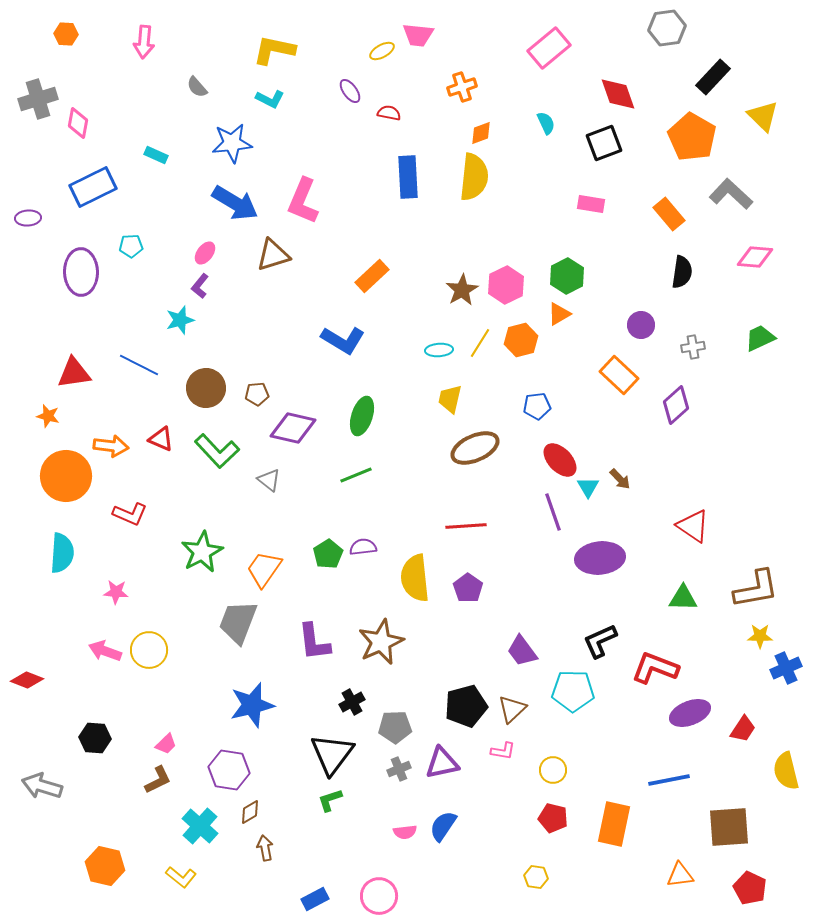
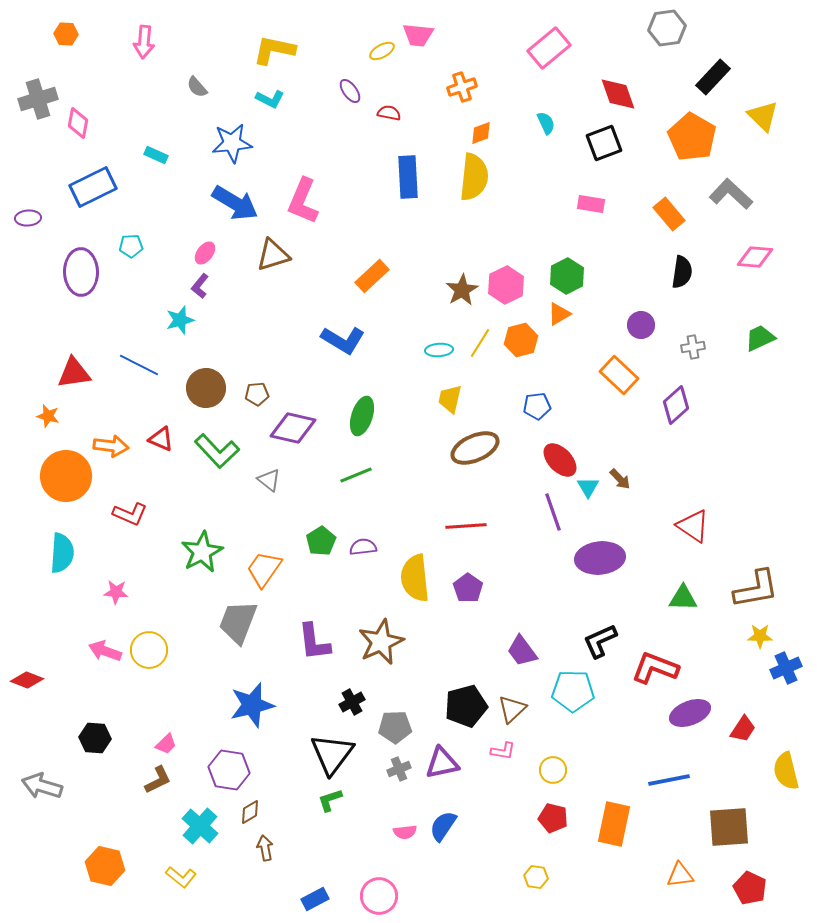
green pentagon at (328, 554): moved 7 px left, 13 px up
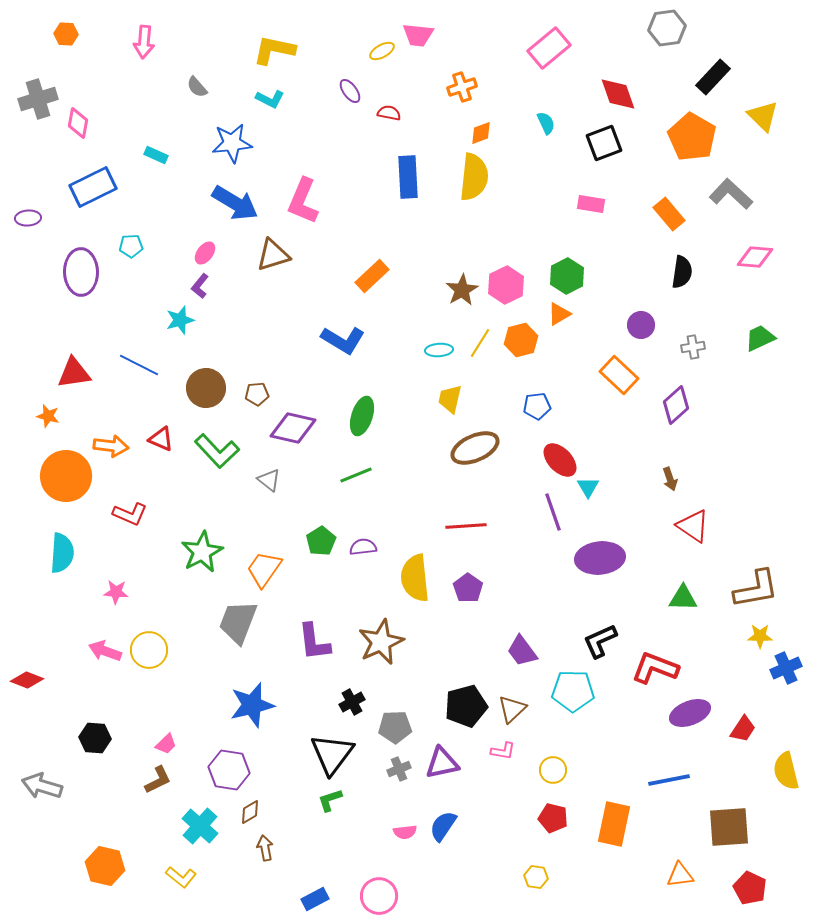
brown arrow at (620, 479): moved 50 px right; rotated 25 degrees clockwise
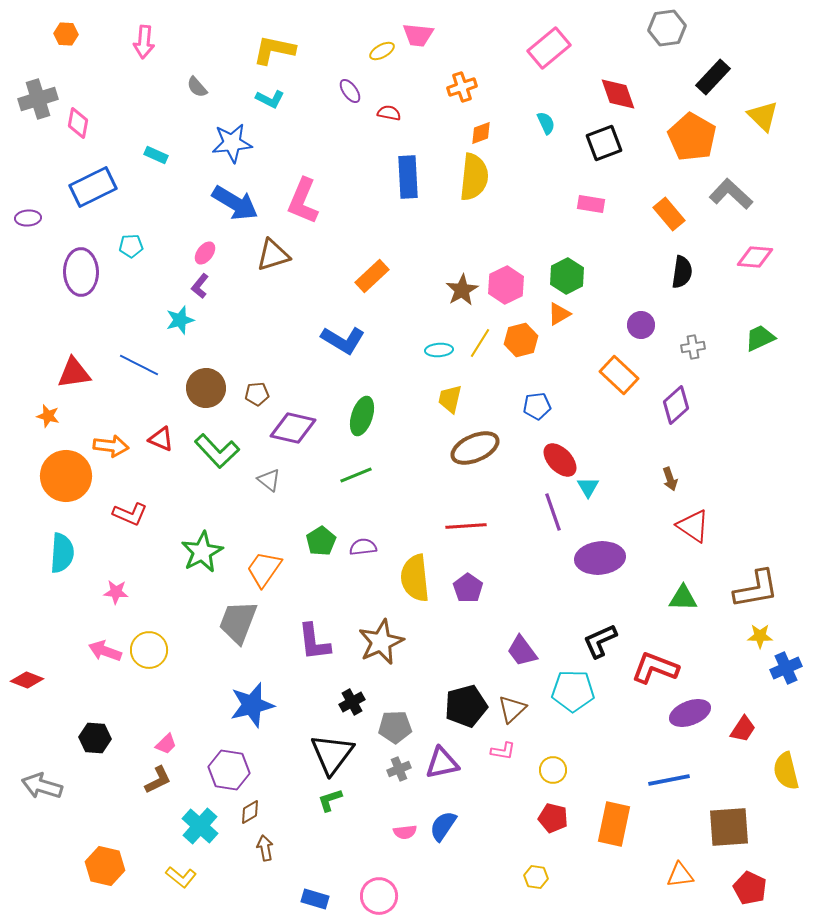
blue rectangle at (315, 899): rotated 44 degrees clockwise
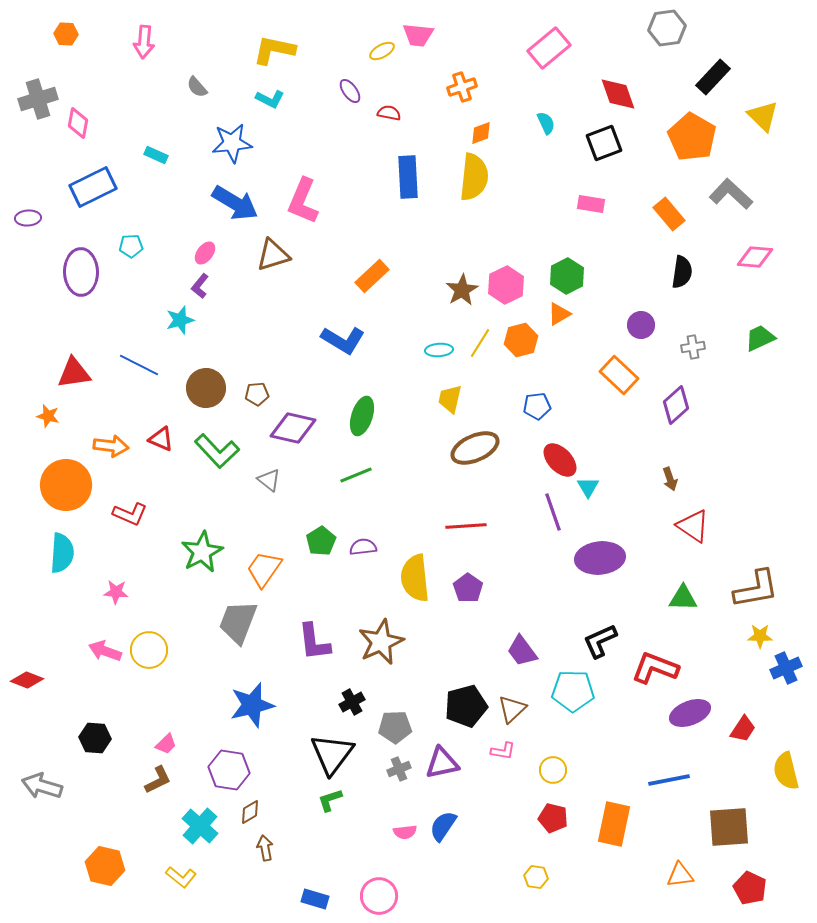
orange circle at (66, 476): moved 9 px down
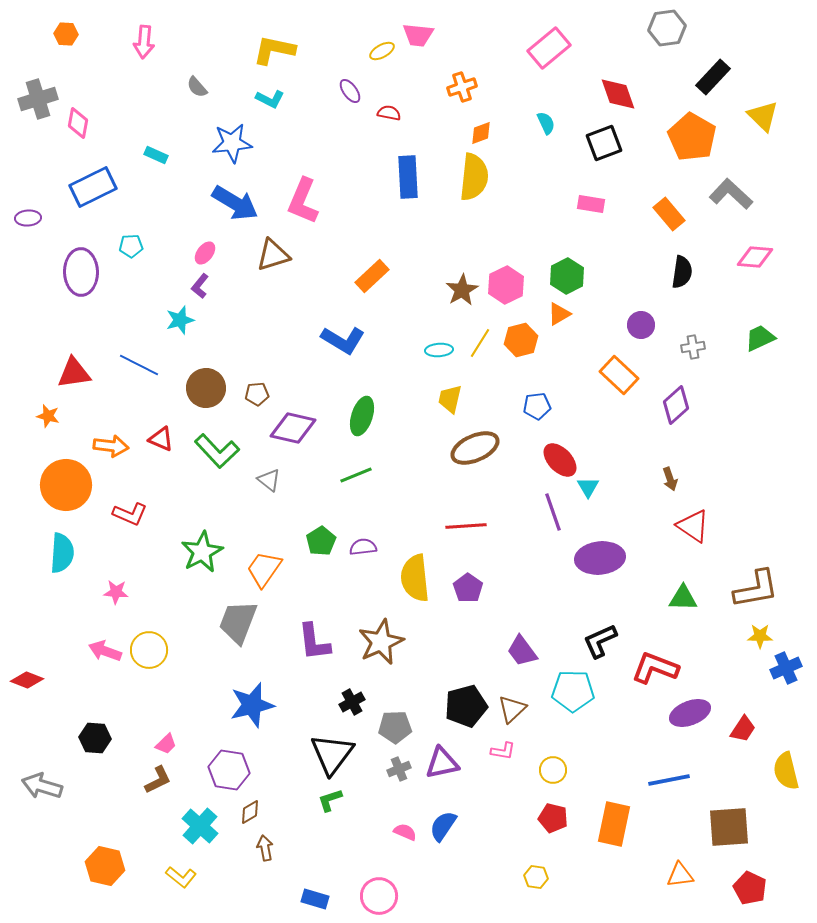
pink semicircle at (405, 832): rotated 150 degrees counterclockwise
